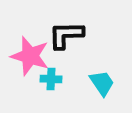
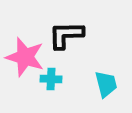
pink star: moved 5 px left, 1 px down
cyan trapezoid: moved 4 px right, 1 px down; rotated 20 degrees clockwise
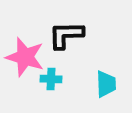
cyan trapezoid: rotated 12 degrees clockwise
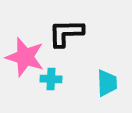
black L-shape: moved 2 px up
cyan trapezoid: moved 1 px right, 1 px up
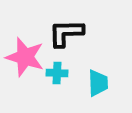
cyan cross: moved 6 px right, 6 px up
cyan trapezoid: moved 9 px left
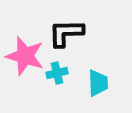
pink star: moved 1 px up
cyan cross: rotated 15 degrees counterclockwise
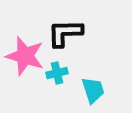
black L-shape: moved 1 px left
cyan trapezoid: moved 5 px left, 7 px down; rotated 16 degrees counterclockwise
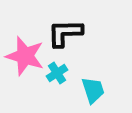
cyan cross: rotated 20 degrees counterclockwise
